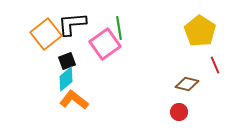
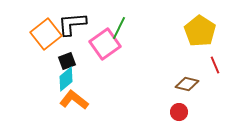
green line: rotated 35 degrees clockwise
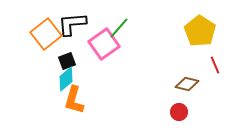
green line: rotated 15 degrees clockwise
pink square: moved 1 px left
orange L-shape: rotated 112 degrees counterclockwise
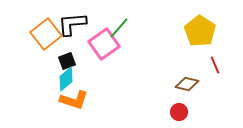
orange L-shape: rotated 88 degrees counterclockwise
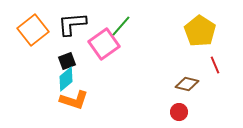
green line: moved 2 px right, 2 px up
orange square: moved 13 px left, 4 px up
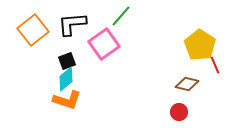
green line: moved 10 px up
yellow pentagon: moved 14 px down
orange L-shape: moved 7 px left
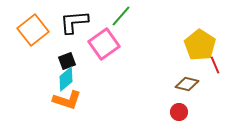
black L-shape: moved 2 px right, 2 px up
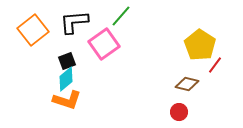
red line: rotated 60 degrees clockwise
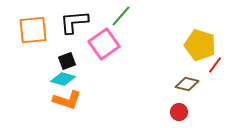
orange square: rotated 32 degrees clockwise
yellow pentagon: rotated 16 degrees counterclockwise
cyan diamond: moved 3 px left; rotated 55 degrees clockwise
